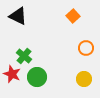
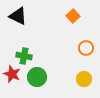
green cross: rotated 28 degrees counterclockwise
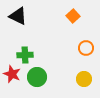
green cross: moved 1 px right, 1 px up; rotated 14 degrees counterclockwise
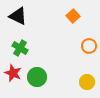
orange circle: moved 3 px right, 2 px up
green cross: moved 5 px left, 7 px up; rotated 35 degrees clockwise
red star: moved 1 px right, 1 px up
yellow circle: moved 3 px right, 3 px down
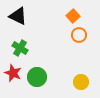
orange circle: moved 10 px left, 11 px up
yellow circle: moved 6 px left
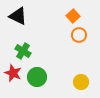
green cross: moved 3 px right, 3 px down
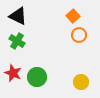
green cross: moved 6 px left, 10 px up
